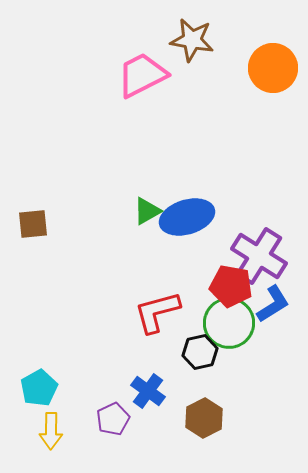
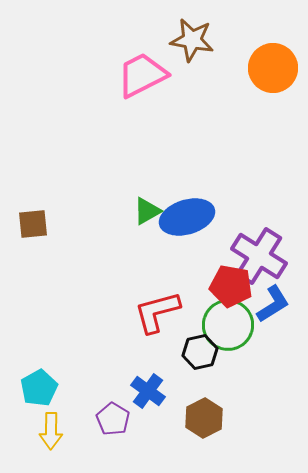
green circle: moved 1 px left, 2 px down
purple pentagon: rotated 16 degrees counterclockwise
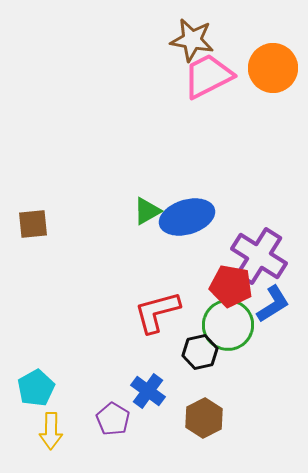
pink trapezoid: moved 66 px right, 1 px down
cyan pentagon: moved 3 px left
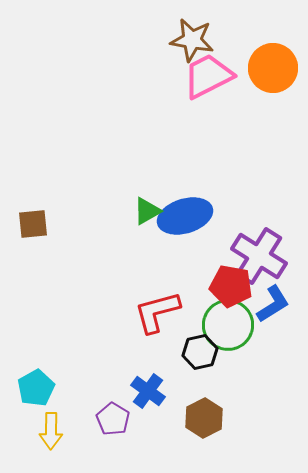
blue ellipse: moved 2 px left, 1 px up
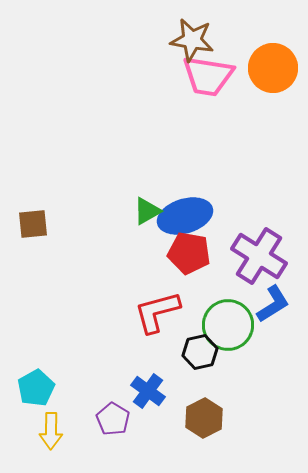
pink trapezoid: rotated 144 degrees counterclockwise
red pentagon: moved 42 px left, 33 px up
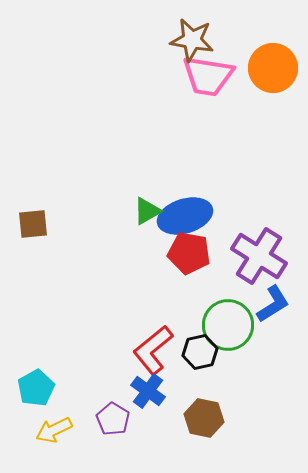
red L-shape: moved 4 px left, 38 px down; rotated 24 degrees counterclockwise
brown hexagon: rotated 21 degrees counterclockwise
yellow arrow: moved 3 px right, 1 px up; rotated 63 degrees clockwise
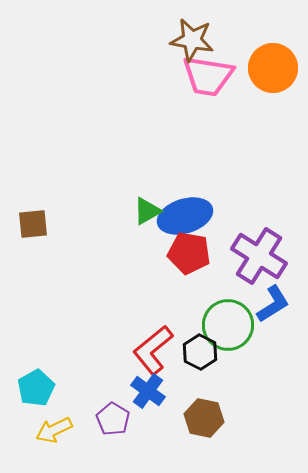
black hexagon: rotated 20 degrees counterclockwise
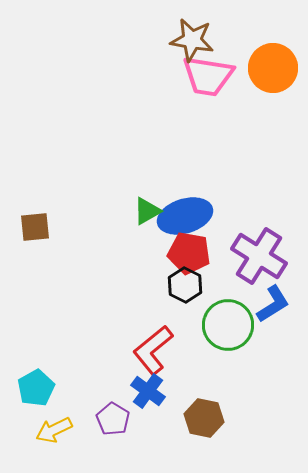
brown square: moved 2 px right, 3 px down
black hexagon: moved 15 px left, 67 px up
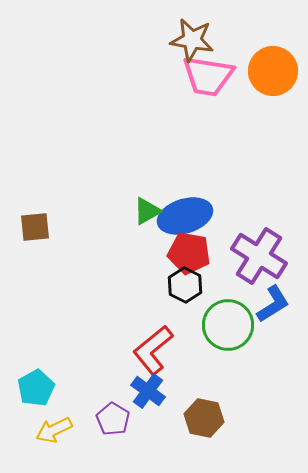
orange circle: moved 3 px down
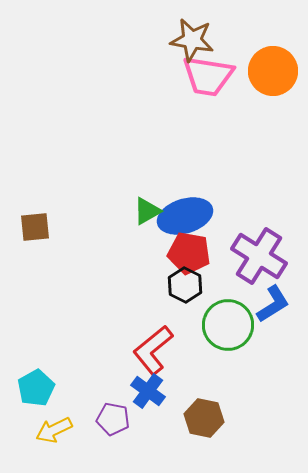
purple pentagon: rotated 20 degrees counterclockwise
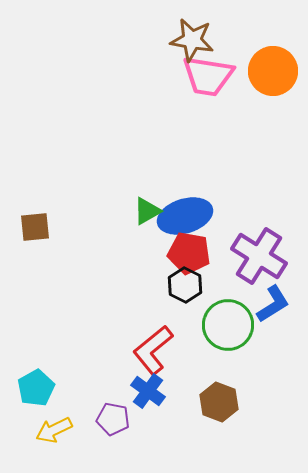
brown hexagon: moved 15 px right, 16 px up; rotated 9 degrees clockwise
